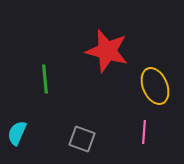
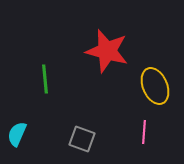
cyan semicircle: moved 1 px down
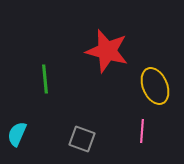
pink line: moved 2 px left, 1 px up
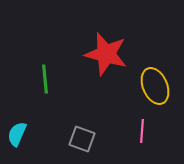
red star: moved 1 px left, 3 px down
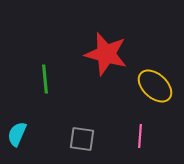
yellow ellipse: rotated 24 degrees counterclockwise
pink line: moved 2 px left, 5 px down
gray square: rotated 12 degrees counterclockwise
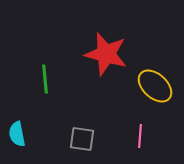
cyan semicircle: rotated 35 degrees counterclockwise
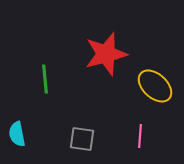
red star: rotated 30 degrees counterclockwise
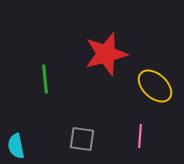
cyan semicircle: moved 1 px left, 12 px down
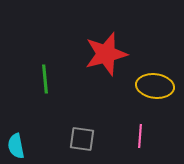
yellow ellipse: rotated 36 degrees counterclockwise
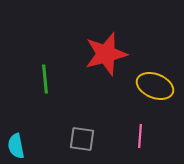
yellow ellipse: rotated 15 degrees clockwise
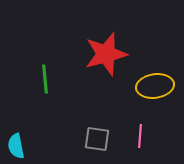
yellow ellipse: rotated 30 degrees counterclockwise
gray square: moved 15 px right
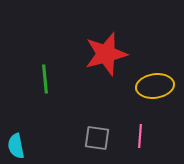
gray square: moved 1 px up
